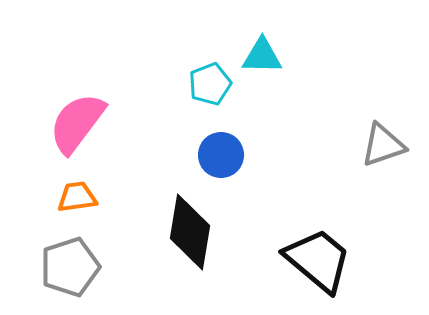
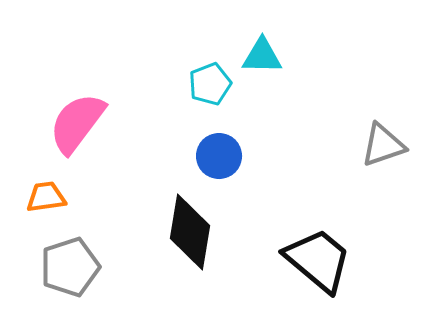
blue circle: moved 2 px left, 1 px down
orange trapezoid: moved 31 px left
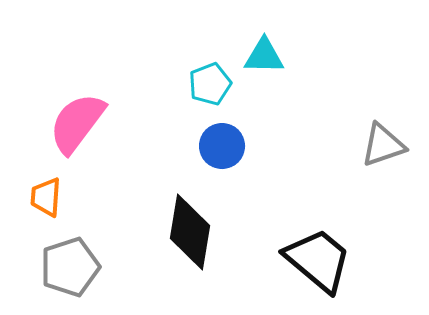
cyan triangle: moved 2 px right
blue circle: moved 3 px right, 10 px up
orange trapezoid: rotated 78 degrees counterclockwise
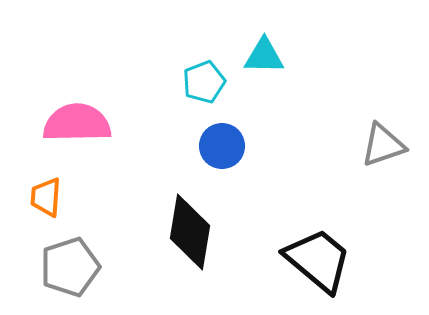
cyan pentagon: moved 6 px left, 2 px up
pink semicircle: rotated 52 degrees clockwise
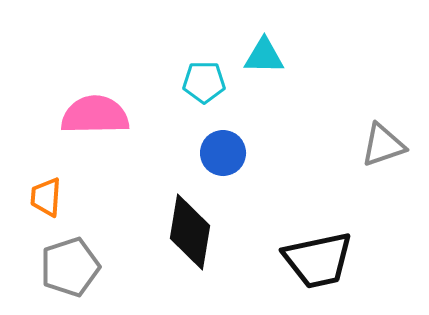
cyan pentagon: rotated 21 degrees clockwise
pink semicircle: moved 18 px right, 8 px up
blue circle: moved 1 px right, 7 px down
black trapezoid: rotated 128 degrees clockwise
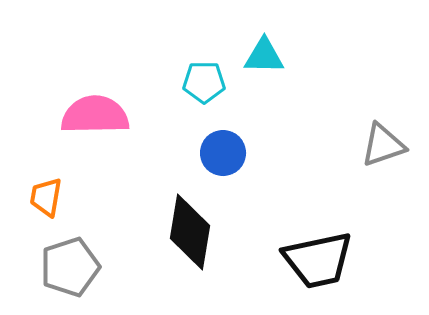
orange trapezoid: rotated 6 degrees clockwise
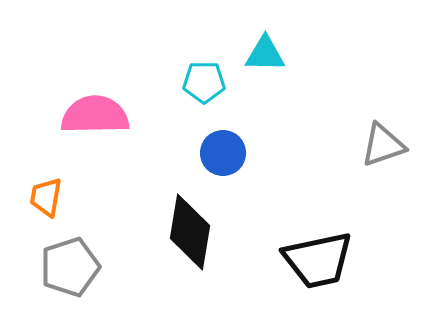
cyan triangle: moved 1 px right, 2 px up
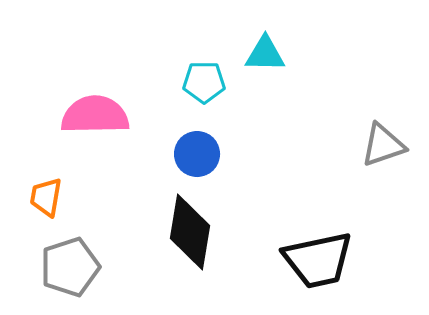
blue circle: moved 26 px left, 1 px down
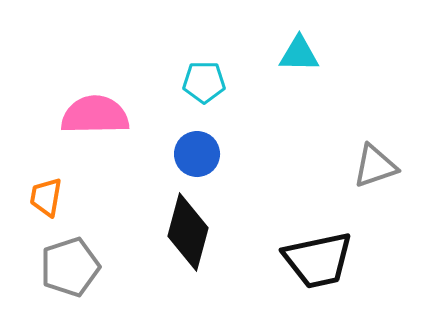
cyan triangle: moved 34 px right
gray triangle: moved 8 px left, 21 px down
black diamond: moved 2 px left; rotated 6 degrees clockwise
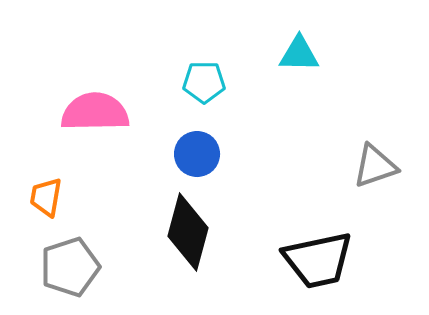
pink semicircle: moved 3 px up
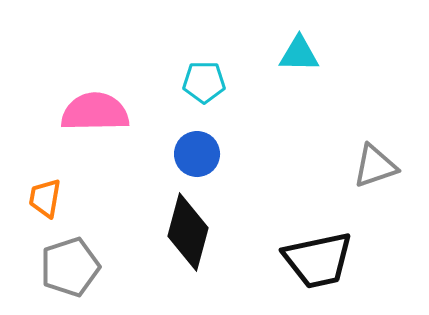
orange trapezoid: moved 1 px left, 1 px down
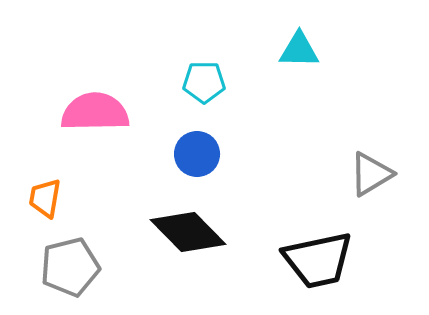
cyan triangle: moved 4 px up
gray triangle: moved 4 px left, 8 px down; rotated 12 degrees counterclockwise
black diamond: rotated 60 degrees counterclockwise
gray pentagon: rotated 4 degrees clockwise
